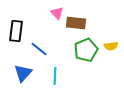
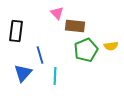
brown rectangle: moved 1 px left, 3 px down
blue line: moved 1 px right, 6 px down; rotated 36 degrees clockwise
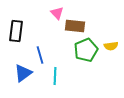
blue triangle: rotated 12 degrees clockwise
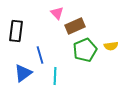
brown rectangle: rotated 30 degrees counterclockwise
green pentagon: moved 1 px left
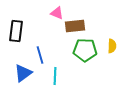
pink triangle: rotated 24 degrees counterclockwise
brown rectangle: rotated 18 degrees clockwise
yellow semicircle: moved 1 px right; rotated 80 degrees counterclockwise
green pentagon: rotated 25 degrees clockwise
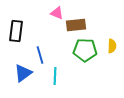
brown rectangle: moved 1 px right, 1 px up
